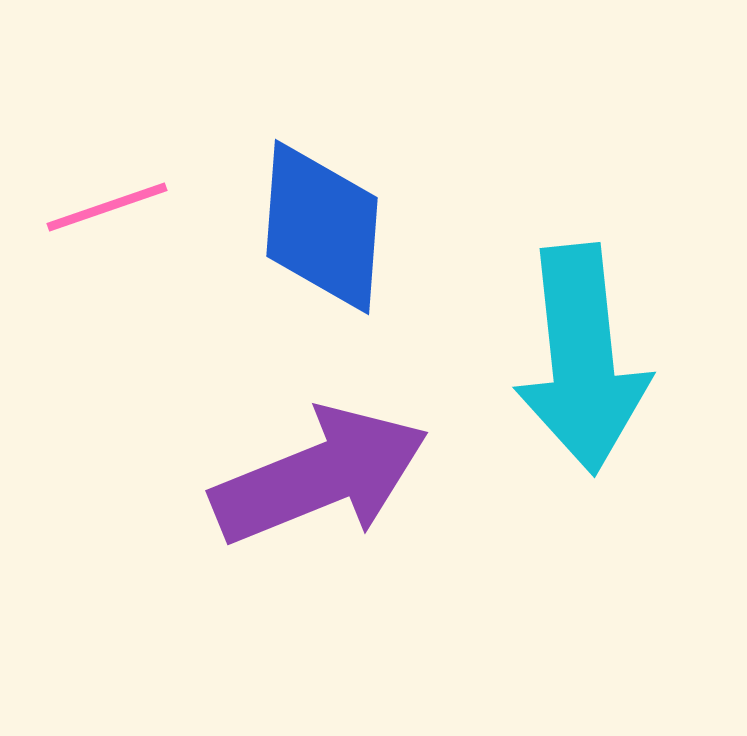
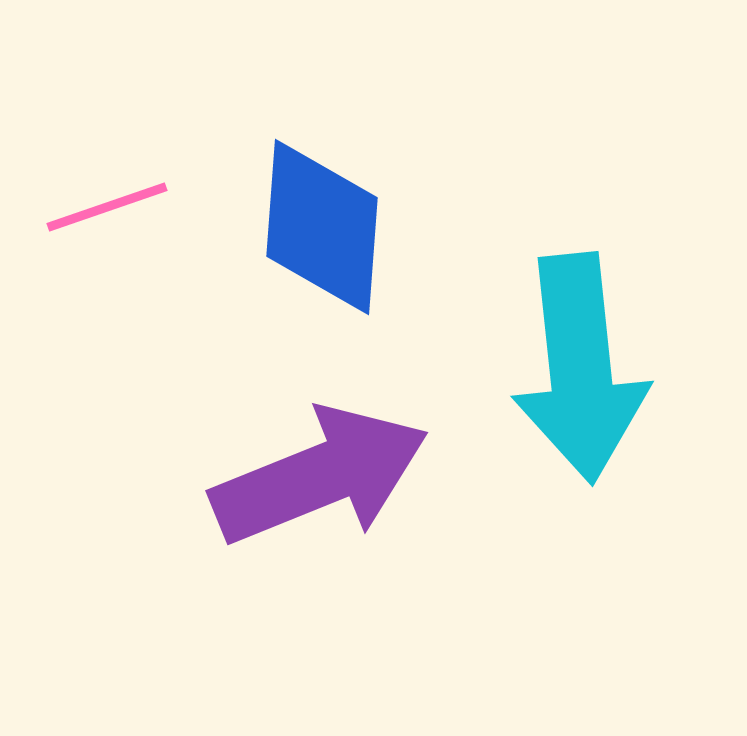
cyan arrow: moved 2 px left, 9 px down
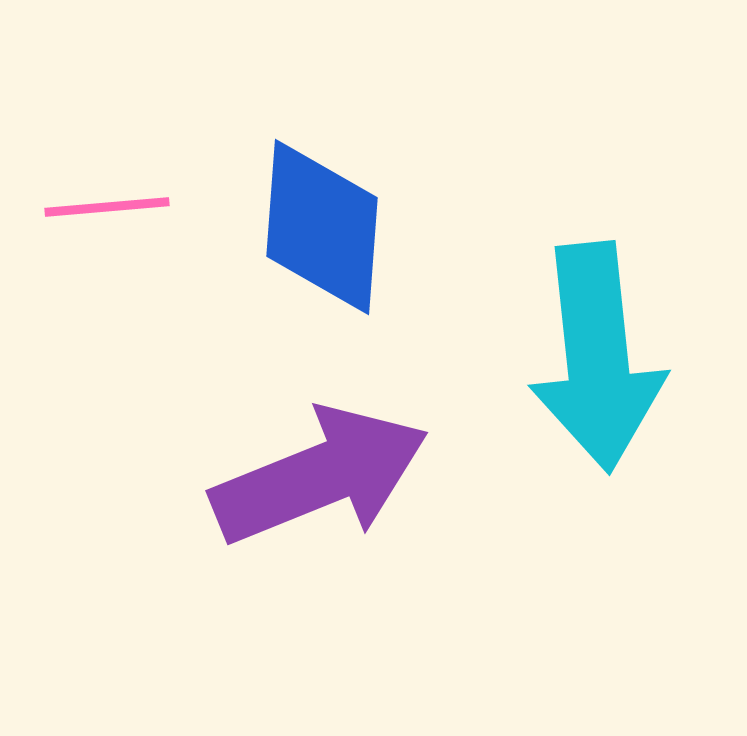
pink line: rotated 14 degrees clockwise
cyan arrow: moved 17 px right, 11 px up
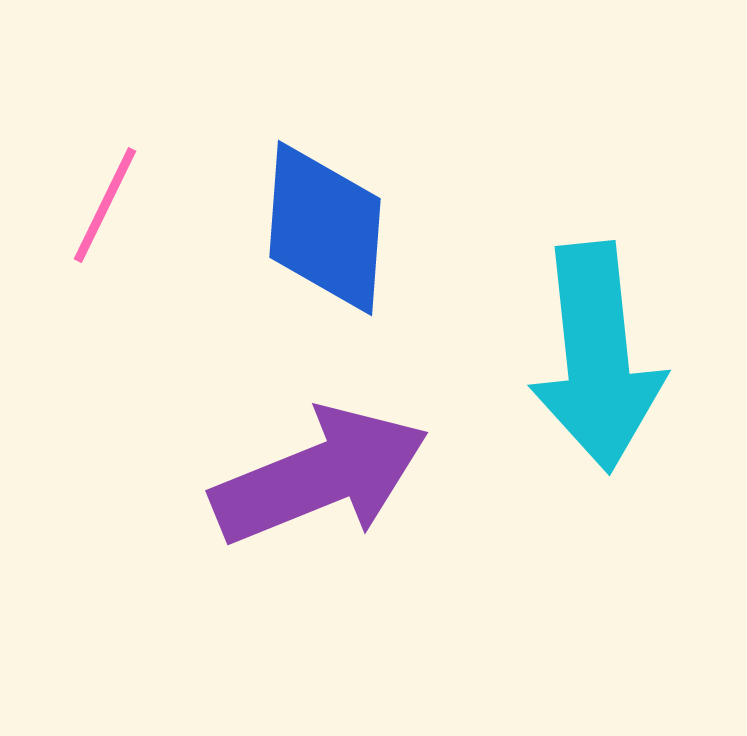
pink line: moved 2 px left, 2 px up; rotated 59 degrees counterclockwise
blue diamond: moved 3 px right, 1 px down
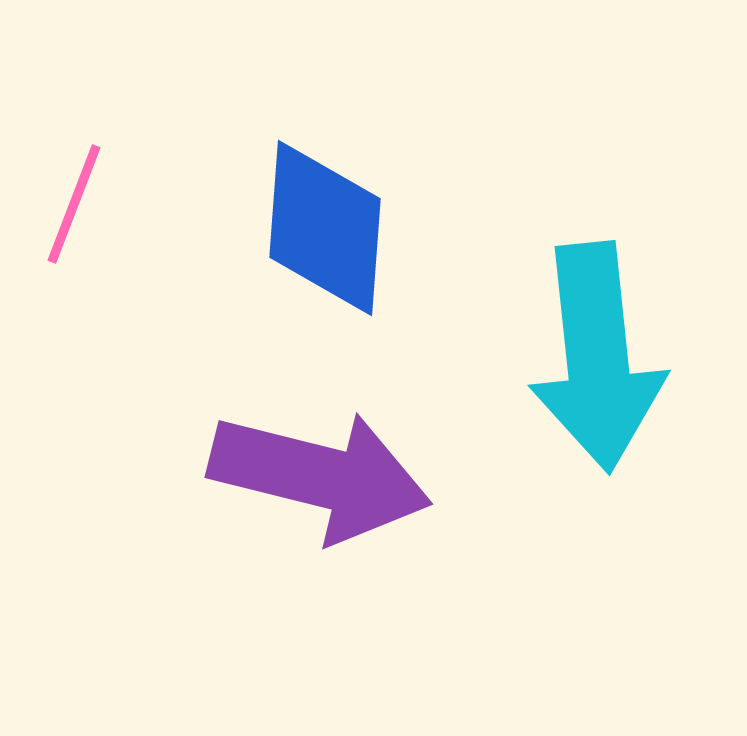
pink line: moved 31 px left, 1 px up; rotated 5 degrees counterclockwise
purple arrow: rotated 36 degrees clockwise
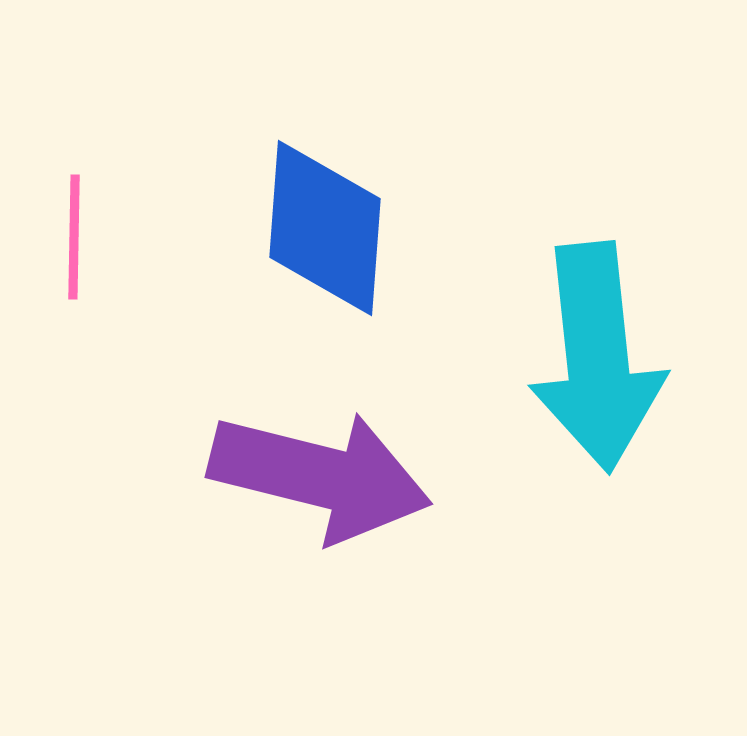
pink line: moved 33 px down; rotated 20 degrees counterclockwise
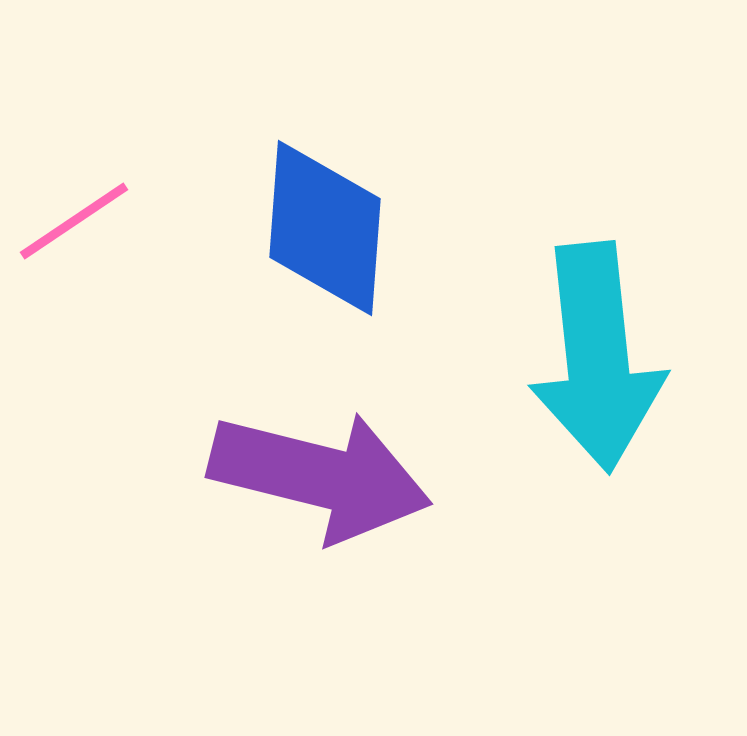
pink line: moved 16 px up; rotated 55 degrees clockwise
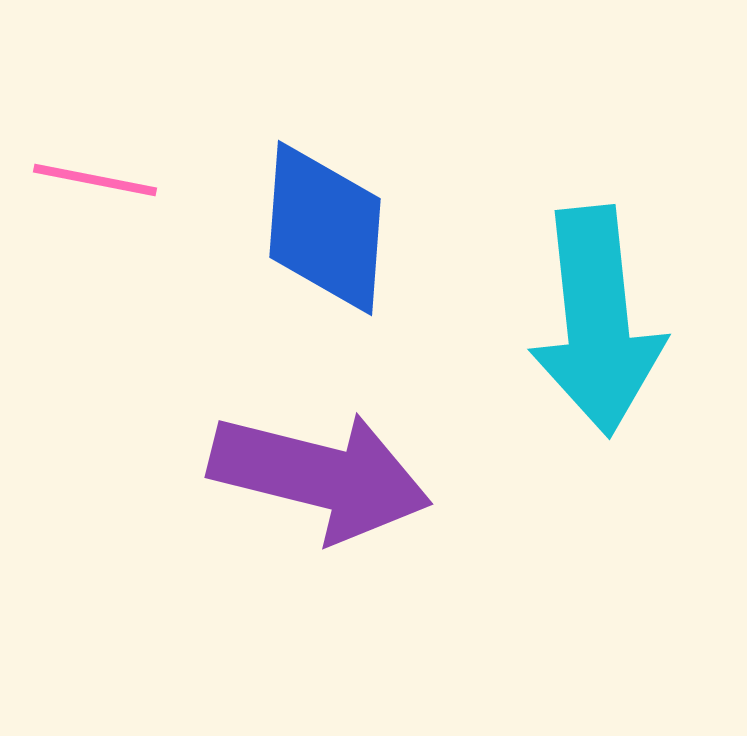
pink line: moved 21 px right, 41 px up; rotated 45 degrees clockwise
cyan arrow: moved 36 px up
